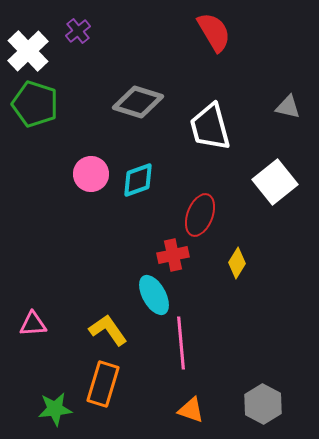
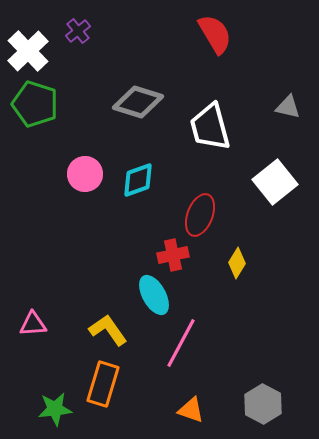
red semicircle: moved 1 px right, 2 px down
pink circle: moved 6 px left
pink line: rotated 33 degrees clockwise
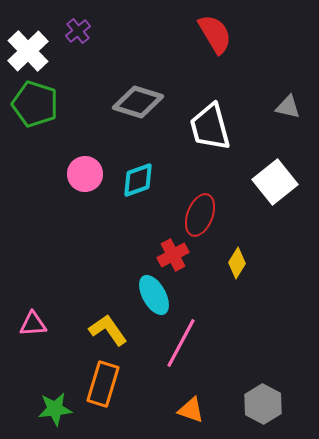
red cross: rotated 16 degrees counterclockwise
